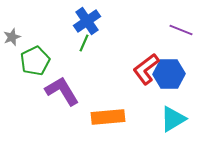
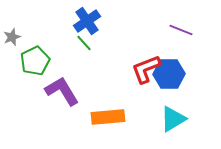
green line: rotated 66 degrees counterclockwise
red L-shape: rotated 16 degrees clockwise
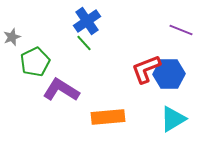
green pentagon: moved 1 px down
purple L-shape: moved 1 px left, 1 px up; rotated 27 degrees counterclockwise
